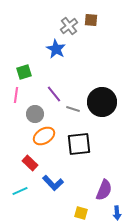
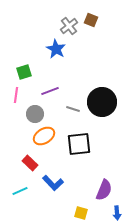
brown square: rotated 16 degrees clockwise
purple line: moved 4 px left, 3 px up; rotated 72 degrees counterclockwise
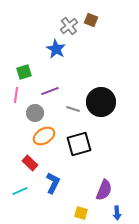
black circle: moved 1 px left
gray circle: moved 1 px up
black square: rotated 10 degrees counterclockwise
blue L-shape: rotated 110 degrees counterclockwise
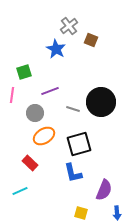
brown square: moved 20 px down
pink line: moved 4 px left
blue L-shape: moved 20 px right, 10 px up; rotated 140 degrees clockwise
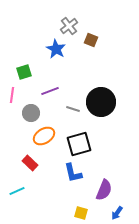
gray circle: moved 4 px left
cyan line: moved 3 px left
blue arrow: rotated 40 degrees clockwise
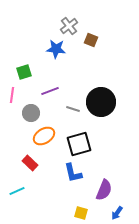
blue star: rotated 24 degrees counterclockwise
